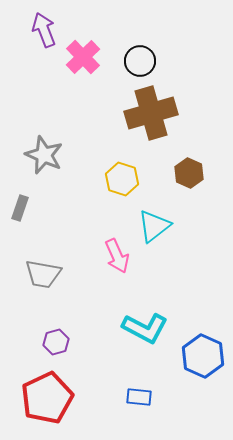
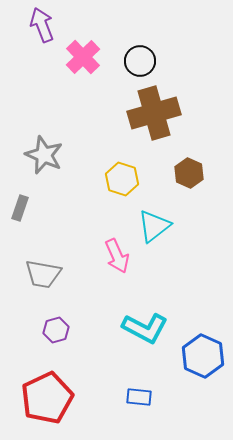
purple arrow: moved 2 px left, 5 px up
brown cross: moved 3 px right
purple hexagon: moved 12 px up
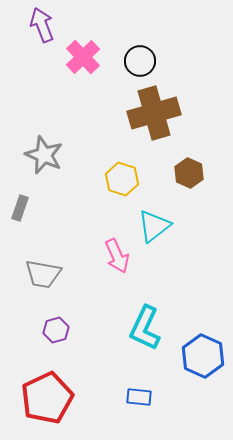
cyan L-shape: rotated 87 degrees clockwise
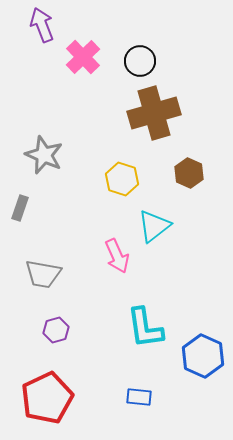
cyan L-shape: rotated 33 degrees counterclockwise
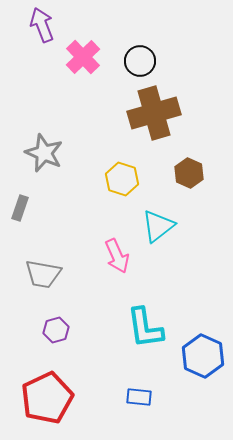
gray star: moved 2 px up
cyan triangle: moved 4 px right
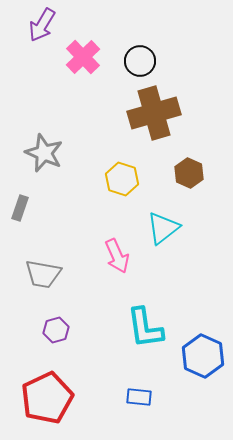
purple arrow: rotated 128 degrees counterclockwise
cyan triangle: moved 5 px right, 2 px down
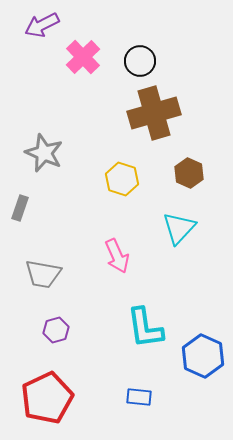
purple arrow: rotated 32 degrees clockwise
cyan triangle: moved 16 px right; rotated 9 degrees counterclockwise
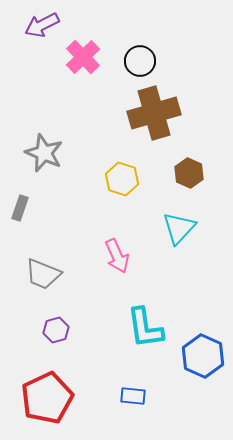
gray trapezoid: rotated 12 degrees clockwise
blue rectangle: moved 6 px left, 1 px up
